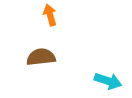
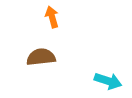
orange arrow: moved 2 px right, 2 px down
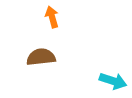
cyan arrow: moved 5 px right
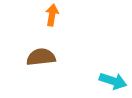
orange arrow: moved 2 px up; rotated 25 degrees clockwise
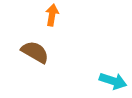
brown semicircle: moved 6 px left, 5 px up; rotated 36 degrees clockwise
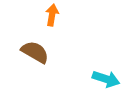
cyan arrow: moved 7 px left, 2 px up
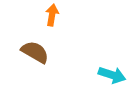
cyan arrow: moved 6 px right, 4 px up
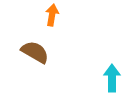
cyan arrow: moved 3 px down; rotated 108 degrees counterclockwise
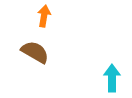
orange arrow: moved 8 px left, 1 px down
